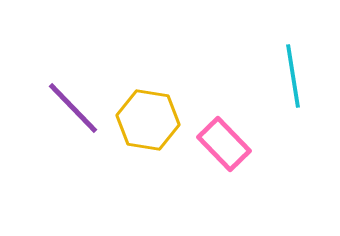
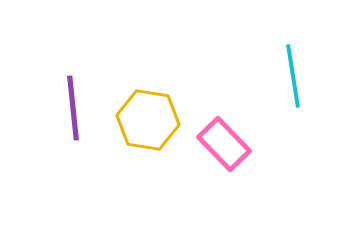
purple line: rotated 38 degrees clockwise
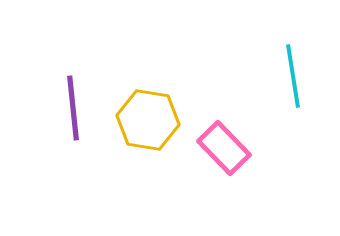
pink rectangle: moved 4 px down
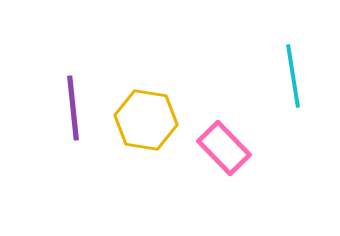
yellow hexagon: moved 2 px left
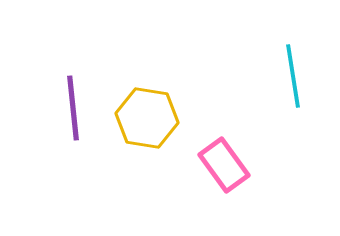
yellow hexagon: moved 1 px right, 2 px up
pink rectangle: moved 17 px down; rotated 8 degrees clockwise
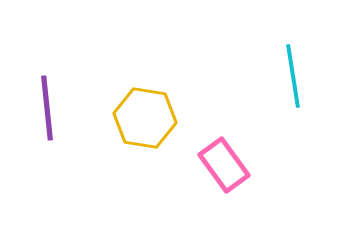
purple line: moved 26 px left
yellow hexagon: moved 2 px left
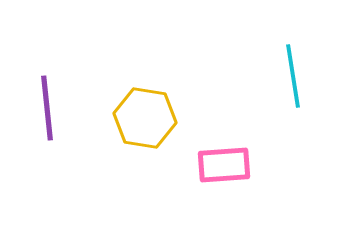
pink rectangle: rotated 58 degrees counterclockwise
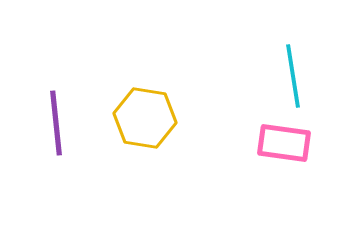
purple line: moved 9 px right, 15 px down
pink rectangle: moved 60 px right, 22 px up; rotated 12 degrees clockwise
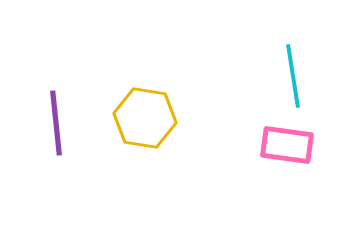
pink rectangle: moved 3 px right, 2 px down
